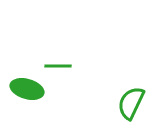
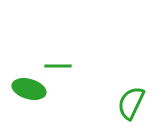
green ellipse: moved 2 px right
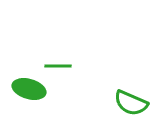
green semicircle: rotated 92 degrees counterclockwise
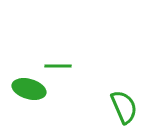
green semicircle: moved 7 px left, 4 px down; rotated 136 degrees counterclockwise
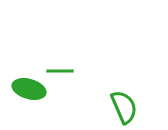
green line: moved 2 px right, 5 px down
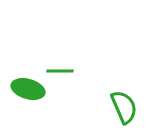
green ellipse: moved 1 px left
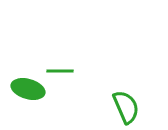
green semicircle: moved 2 px right
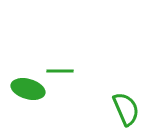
green semicircle: moved 2 px down
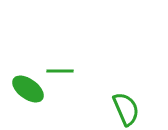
green ellipse: rotated 20 degrees clockwise
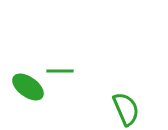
green ellipse: moved 2 px up
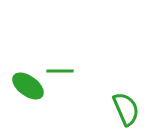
green ellipse: moved 1 px up
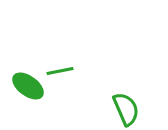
green line: rotated 12 degrees counterclockwise
